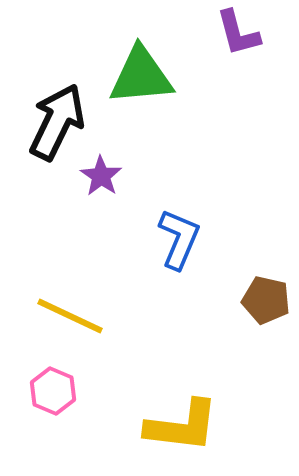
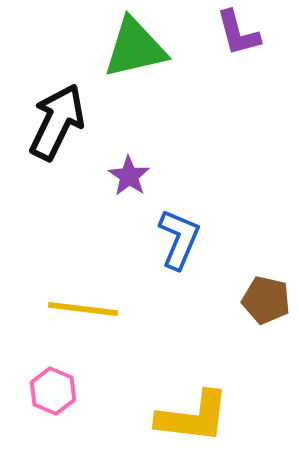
green triangle: moved 6 px left, 28 px up; rotated 8 degrees counterclockwise
purple star: moved 28 px right
yellow line: moved 13 px right, 7 px up; rotated 18 degrees counterclockwise
yellow L-shape: moved 11 px right, 9 px up
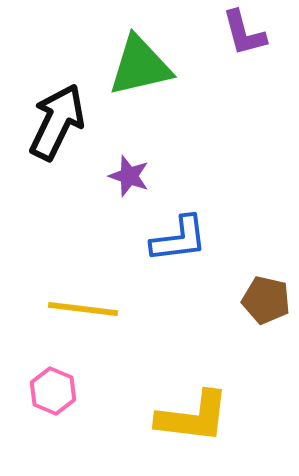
purple L-shape: moved 6 px right
green triangle: moved 5 px right, 18 px down
purple star: rotated 15 degrees counterclockwise
blue L-shape: rotated 60 degrees clockwise
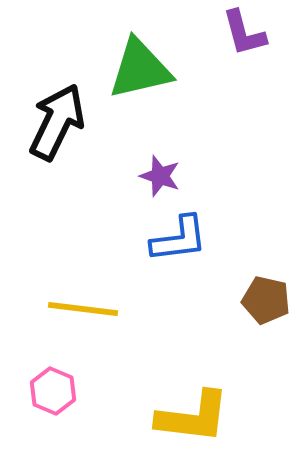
green triangle: moved 3 px down
purple star: moved 31 px right
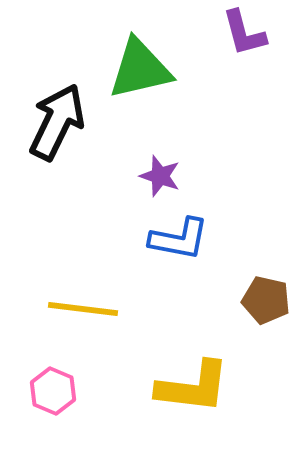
blue L-shape: rotated 18 degrees clockwise
yellow L-shape: moved 30 px up
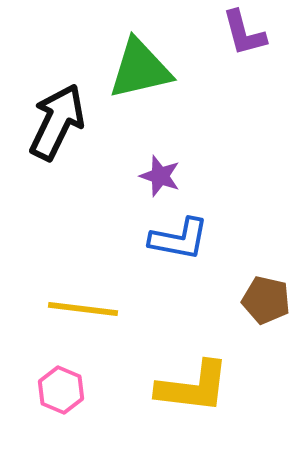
pink hexagon: moved 8 px right, 1 px up
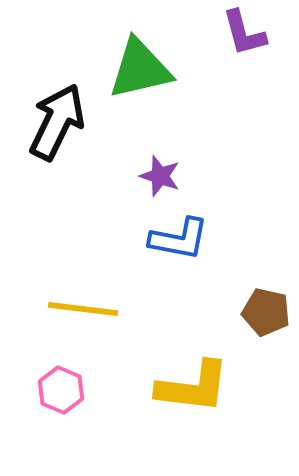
brown pentagon: moved 12 px down
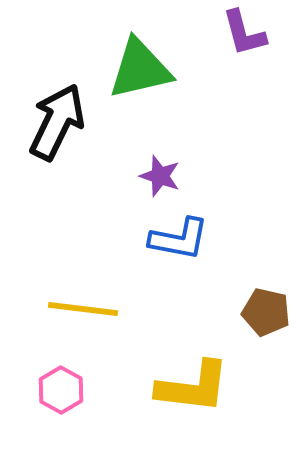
pink hexagon: rotated 6 degrees clockwise
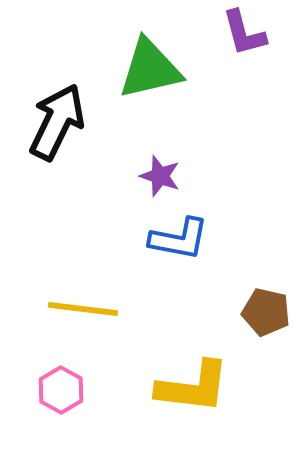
green triangle: moved 10 px right
